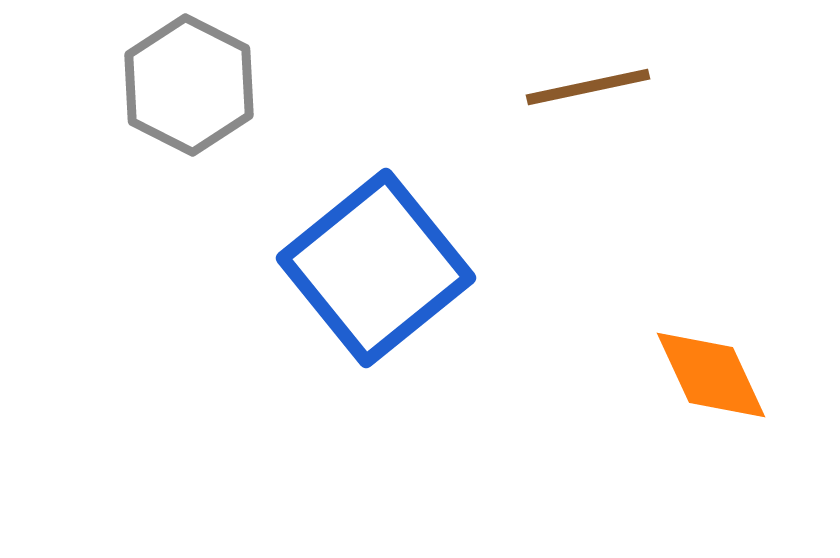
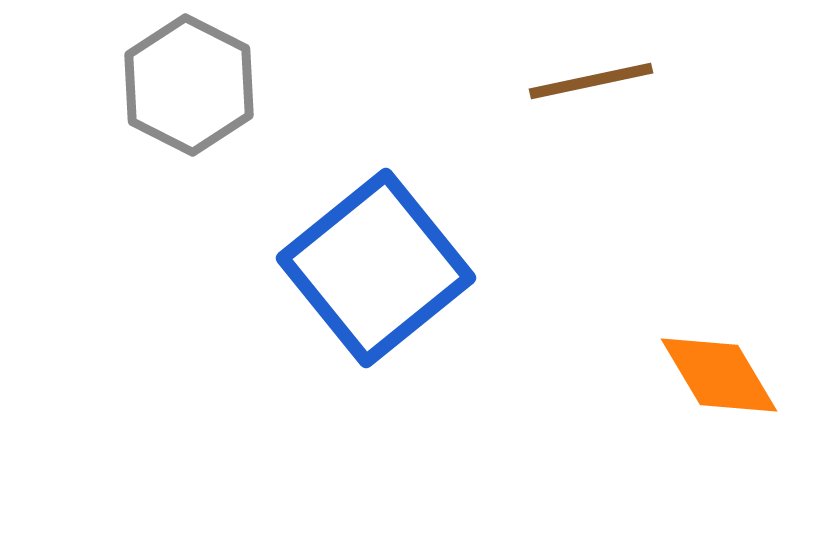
brown line: moved 3 px right, 6 px up
orange diamond: moved 8 px right; rotated 6 degrees counterclockwise
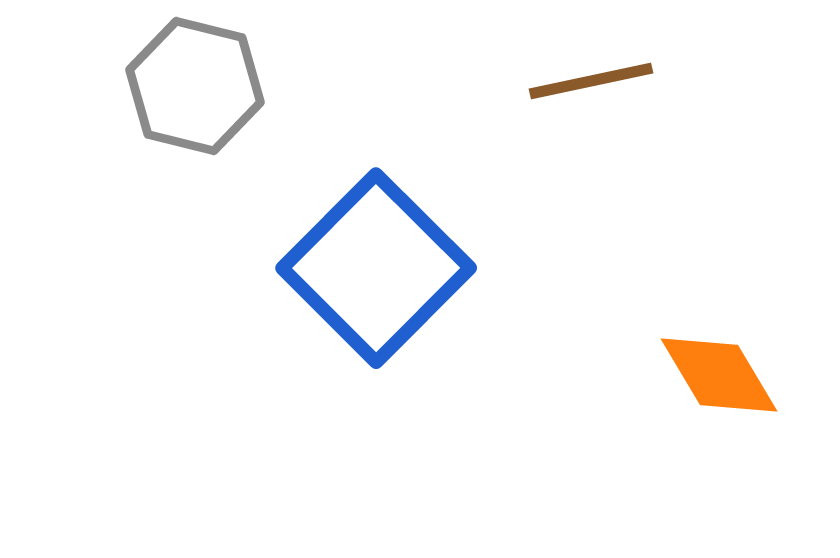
gray hexagon: moved 6 px right, 1 px down; rotated 13 degrees counterclockwise
blue square: rotated 6 degrees counterclockwise
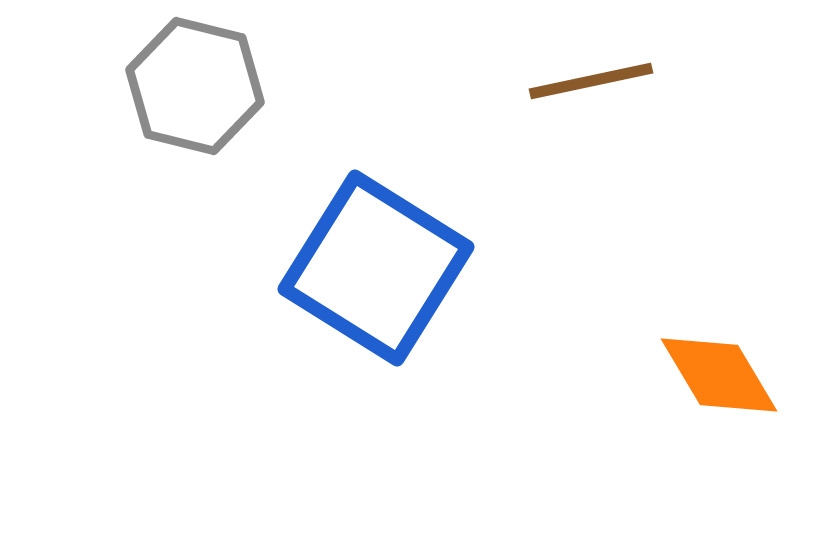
blue square: rotated 13 degrees counterclockwise
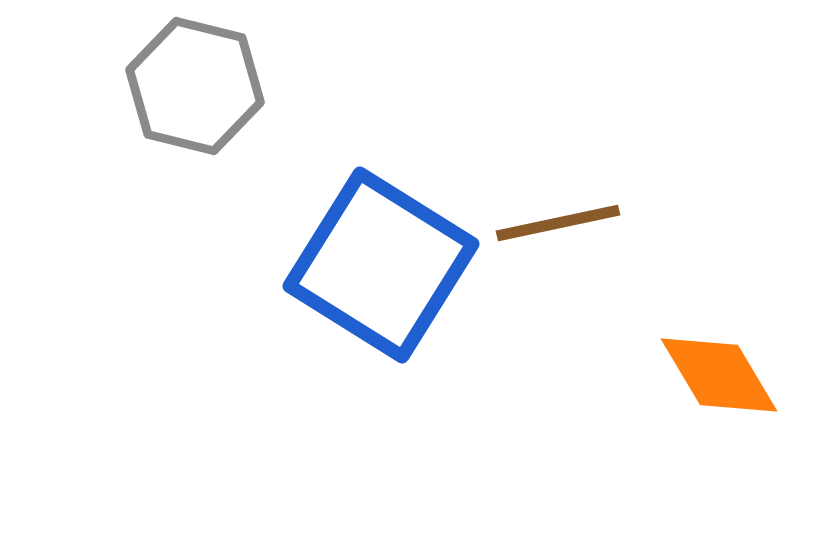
brown line: moved 33 px left, 142 px down
blue square: moved 5 px right, 3 px up
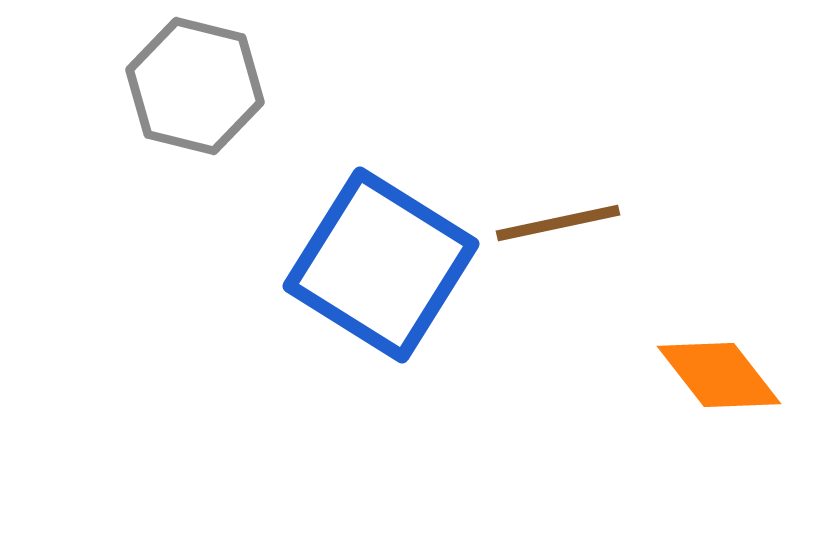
orange diamond: rotated 7 degrees counterclockwise
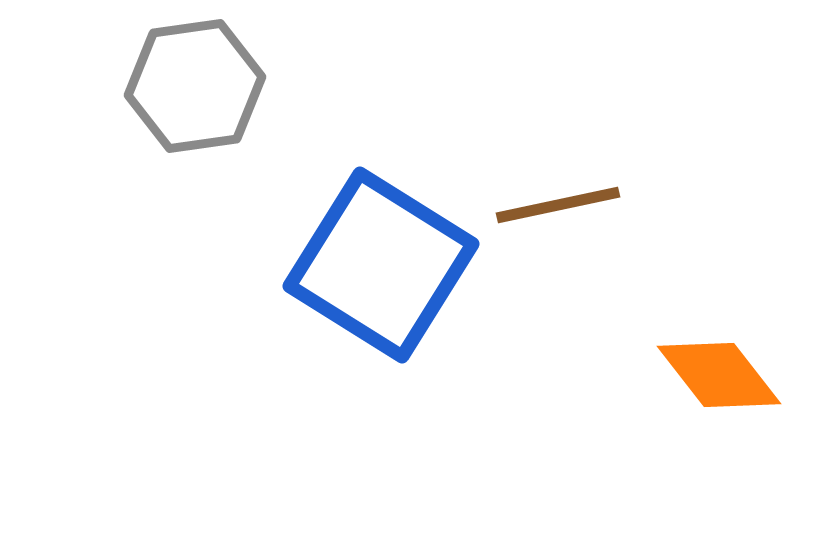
gray hexagon: rotated 22 degrees counterclockwise
brown line: moved 18 px up
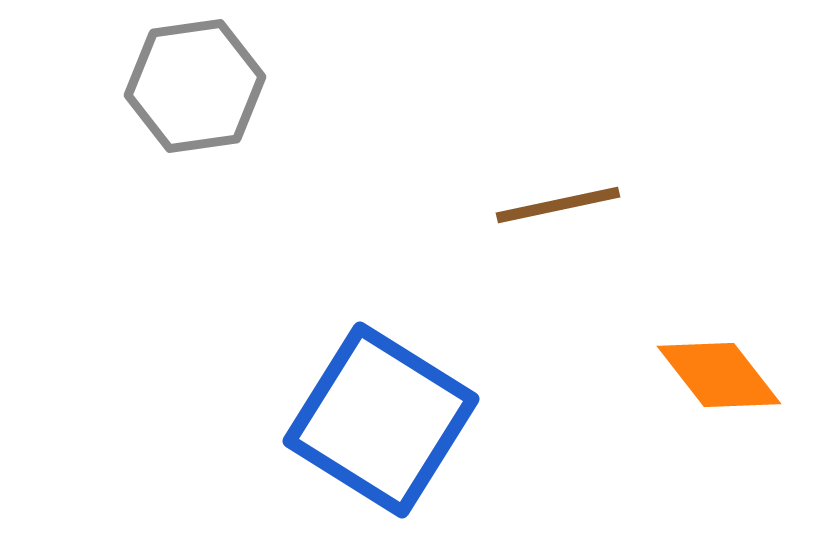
blue square: moved 155 px down
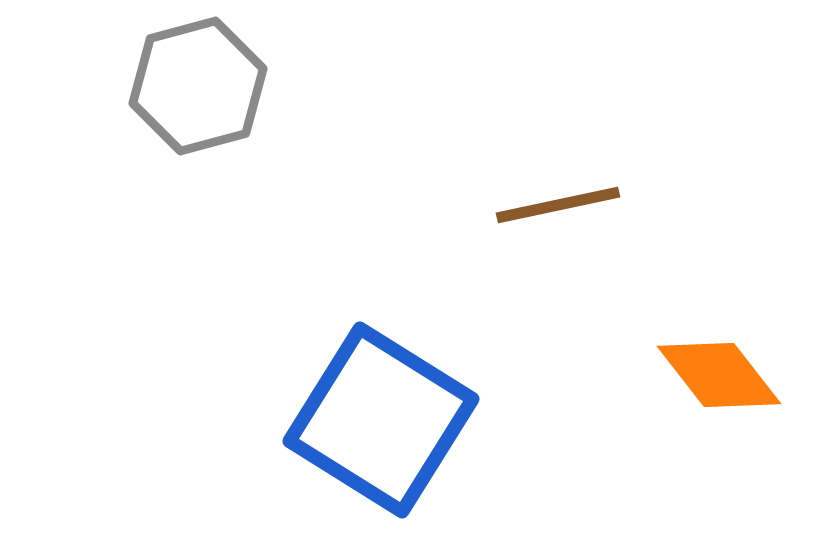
gray hexagon: moved 3 px right; rotated 7 degrees counterclockwise
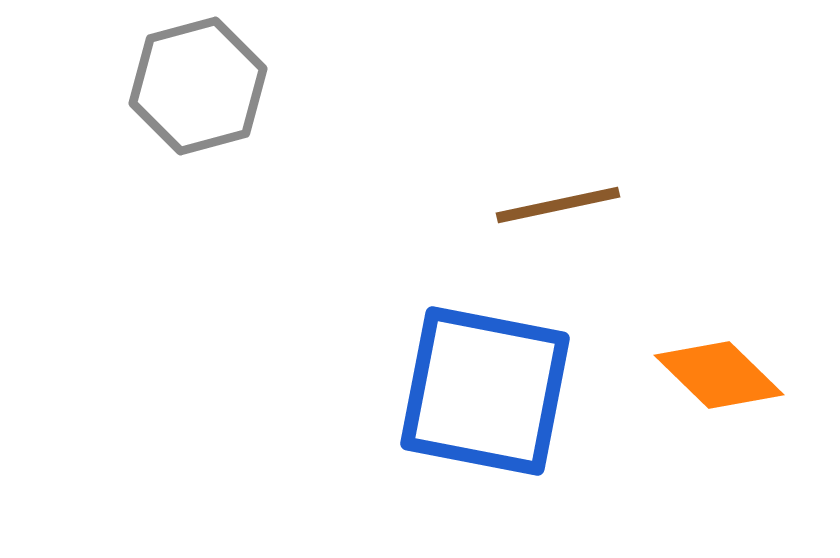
orange diamond: rotated 8 degrees counterclockwise
blue square: moved 104 px right, 29 px up; rotated 21 degrees counterclockwise
